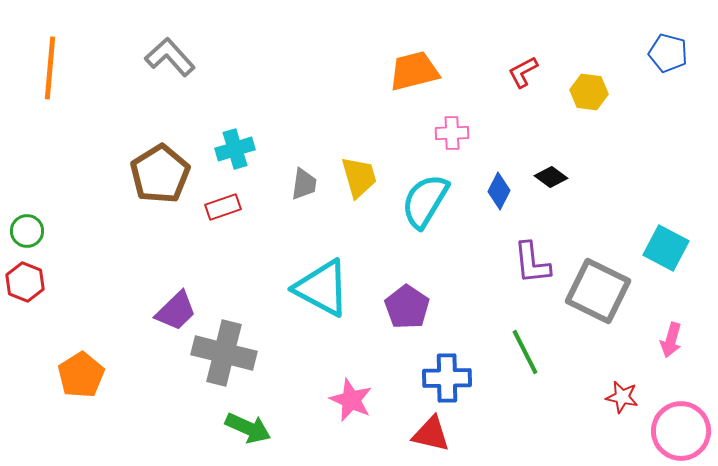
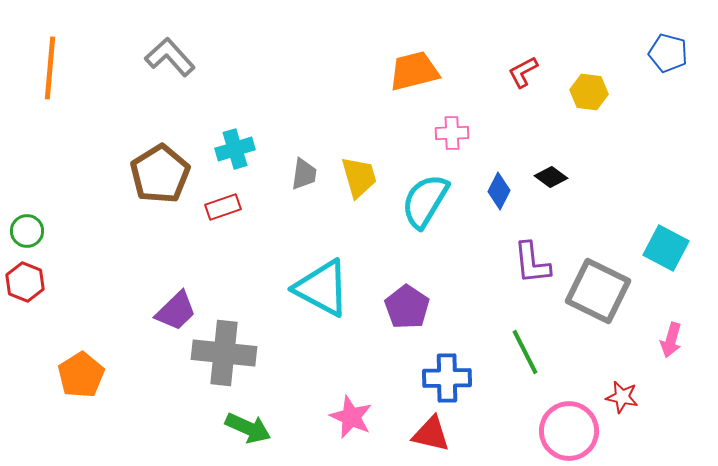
gray trapezoid: moved 10 px up
gray cross: rotated 8 degrees counterclockwise
pink star: moved 17 px down
pink circle: moved 112 px left
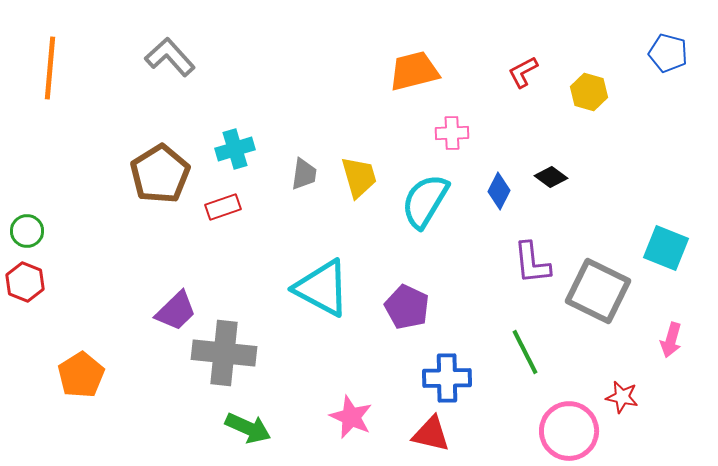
yellow hexagon: rotated 9 degrees clockwise
cyan square: rotated 6 degrees counterclockwise
purple pentagon: rotated 9 degrees counterclockwise
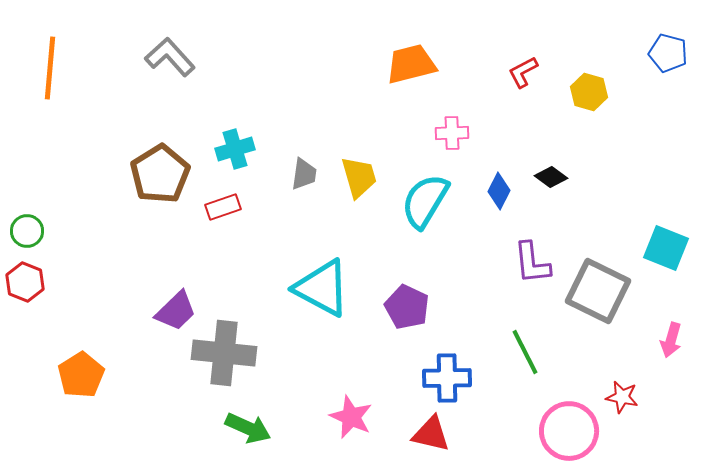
orange trapezoid: moved 3 px left, 7 px up
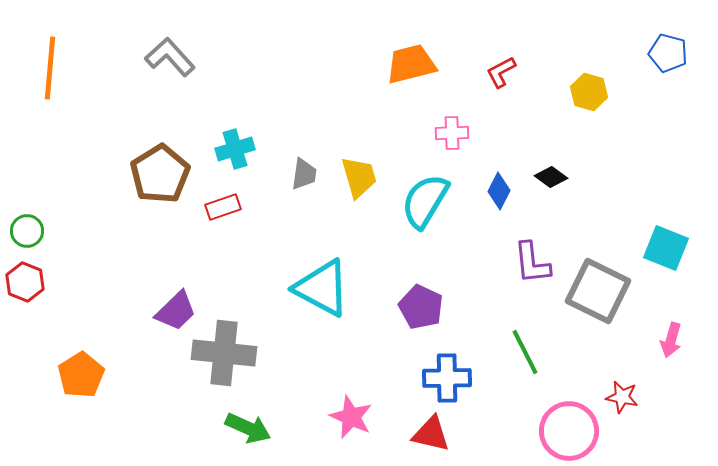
red L-shape: moved 22 px left
purple pentagon: moved 14 px right
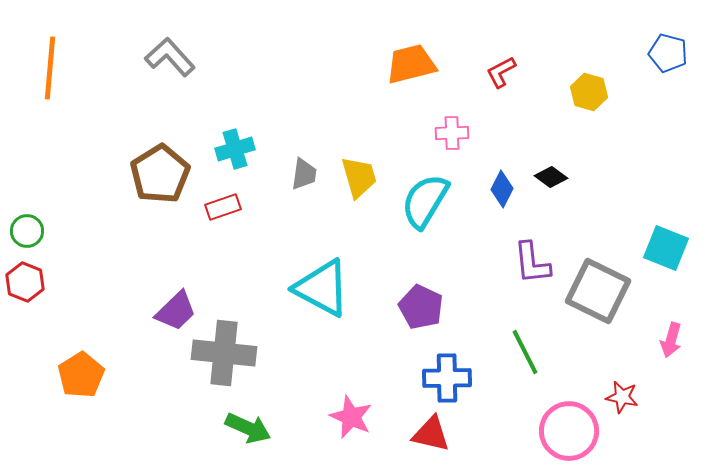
blue diamond: moved 3 px right, 2 px up
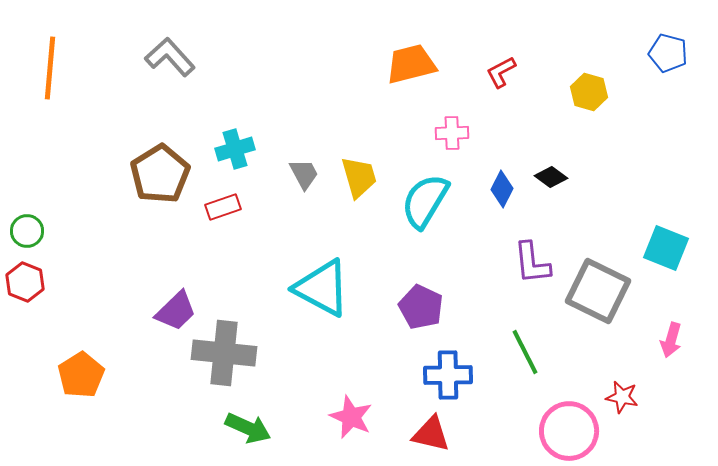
gray trapezoid: rotated 36 degrees counterclockwise
blue cross: moved 1 px right, 3 px up
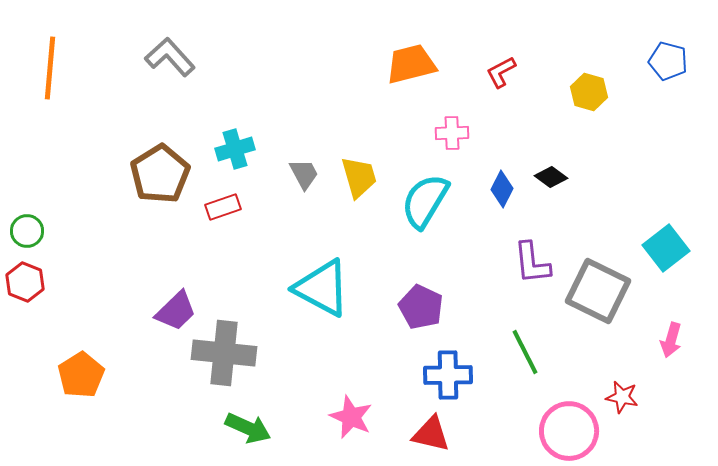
blue pentagon: moved 8 px down
cyan square: rotated 30 degrees clockwise
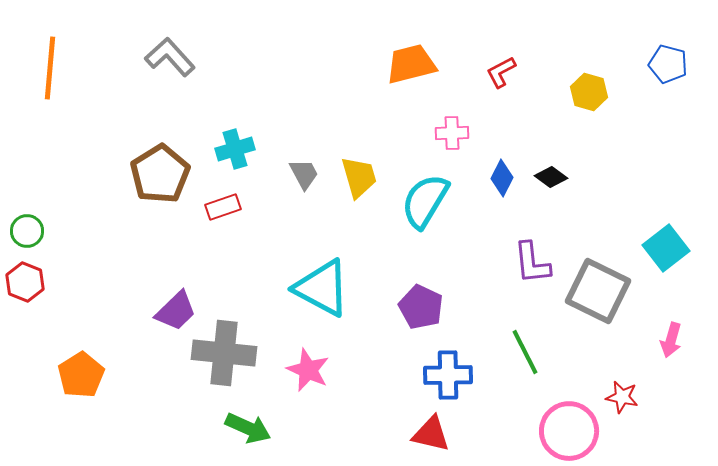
blue pentagon: moved 3 px down
blue diamond: moved 11 px up
pink star: moved 43 px left, 47 px up
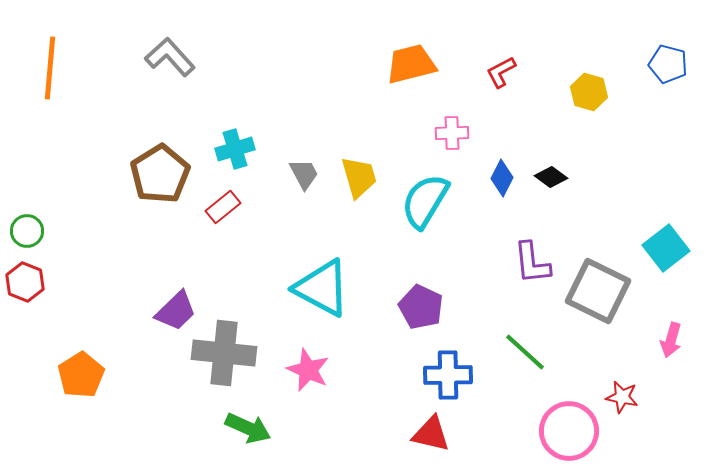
red rectangle: rotated 20 degrees counterclockwise
green line: rotated 21 degrees counterclockwise
